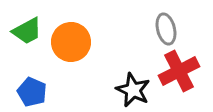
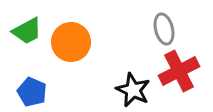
gray ellipse: moved 2 px left
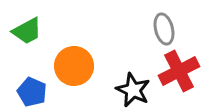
orange circle: moved 3 px right, 24 px down
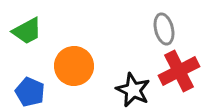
blue pentagon: moved 2 px left
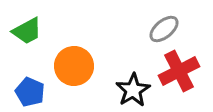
gray ellipse: rotated 64 degrees clockwise
black star: rotated 16 degrees clockwise
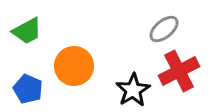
blue pentagon: moved 2 px left, 3 px up
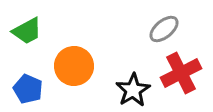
red cross: moved 2 px right, 2 px down
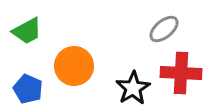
red cross: rotated 30 degrees clockwise
black star: moved 2 px up
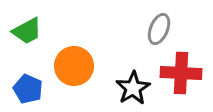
gray ellipse: moved 5 px left; rotated 28 degrees counterclockwise
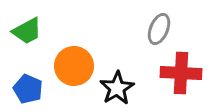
black star: moved 16 px left
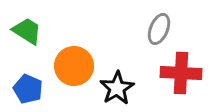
green trapezoid: rotated 120 degrees counterclockwise
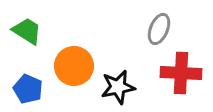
black star: moved 1 px right, 1 px up; rotated 20 degrees clockwise
